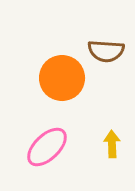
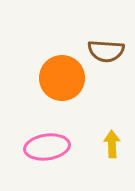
pink ellipse: rotated 36 degrees clockwise
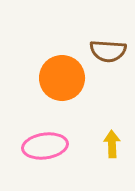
brown semicircle: moved 2 px right
pink ellipse: moved 2 px left, 1 px up
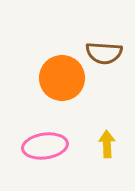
brown semicircle: moved 4 px left, 2 px down
yellow arrow: moved 5 px left
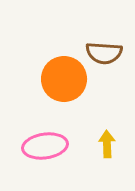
orange circle: moved 2 px right, 1 px down
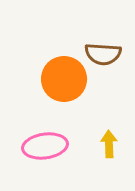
brown semicircle: moved 1 px left, 1 px down
yellow arrow: moved 2 px right
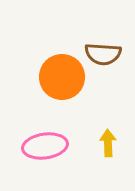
orange circle: moved 2 px left, 2 px up
yellow arrow: moved 1 px left, 1 px up
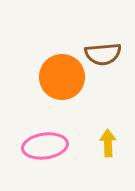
brown semicircle: rotated 9 degrees counterclockwise
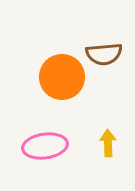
brown semicircle: moved 1 px right
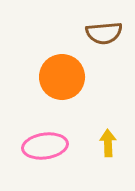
brown semicircle: moved 21 px up
